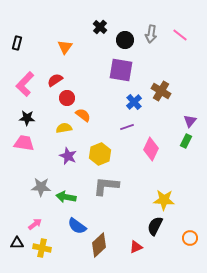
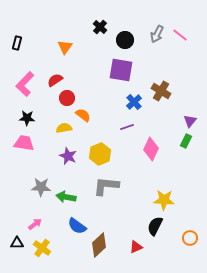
gray arrow: moved 6 px right; rotated 18 degrees clockwise
yellow cross: rotated 24 degrees clockwise
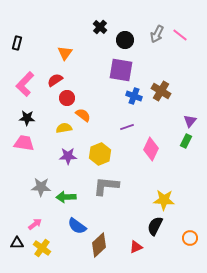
orange triangle: moved 6 px down
blue cross: moved 6 px up; rotated 28 degrees counterclockwise
purple star: rotated 24 degrees counterclockwise
green arrow: rotated 12 degrees counterclockwise
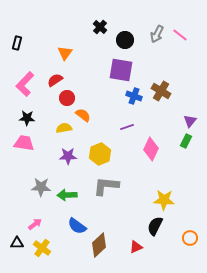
green arrow: moved 1 px right, 2 px up
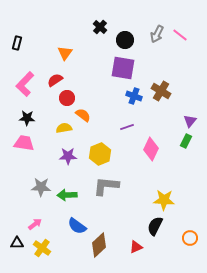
purple square: moved 2 px right, 2 px up
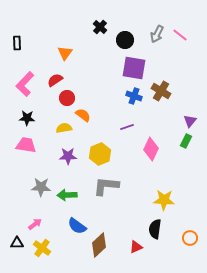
black rectangle: rotated 16 degrees counterclockwise
purple square: moved 11 px right
pink trapezoid: moved 2 px right, 2 px down
black semicircle: moved 3 px down; rotated 18 degrees counterclockwise
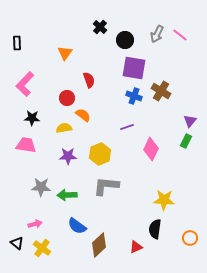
red semicircle: moved 34 px right; rotated 105 degrees clockwise
black star: moved 5 px right
pink arrow: rotated 24 degrees clockwise
black triangle: rotated 40 degrees clockwise
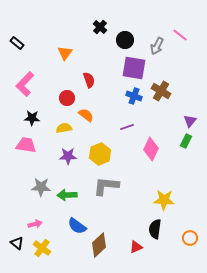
gray arrow: moved 12 px down
black rectangle: rotated 48 degrees counterclockwise
orange semicircle: moved 3 px right
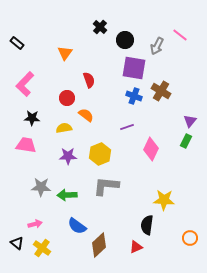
black semicircle: moved 8 px left, 4 px up
